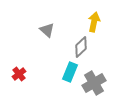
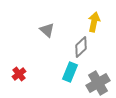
gray cross: moved 4 px right
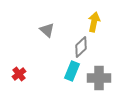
cyan rectangle: moved 2 px right, 1 px up
gray cross: moved 1 px right, 5 px up; rotated 30 degrees clockwise
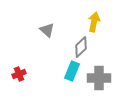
red cross: rotated 16 degrees clockwise
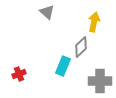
gray triangle: moved 18 px up
cyan rectangle: moved 9 px left, 5 px up
gray cross: moved 1 px right, 3 px down
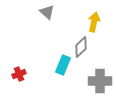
cyan rectangle: moved 1 px up
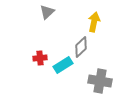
gray triangle: rotated 35 degrees clockwise
cyan rectangle: rotated 36 degrees clockwise
red cross: moved 21 px right, 16 px up; rotated 16 degrees clockwise
gray cross: rotated 10 degrees clockwise
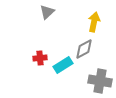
gray diamond: moved 3 px right, 2 px down; rotated 15 degrees clockwise
